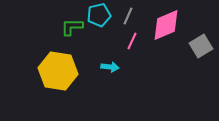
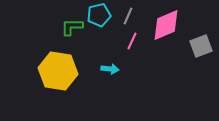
gray square: rotated 10 degrees clockwise
cyan arrow: moved 2 px down
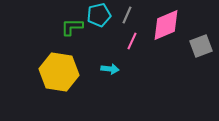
gray line: moved 1 px left, 1 px up
yellow hexagon: moved 1 px right, 1 px down
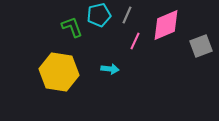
green L-shape: rotated 70 degrees clockwise
pink line: moved 3 px right
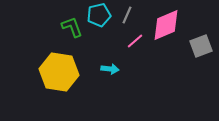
pink line: rotated 24 degrees clockwise
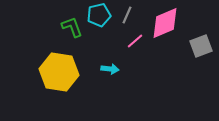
pink diamond: moved 1 px left, 2 px up
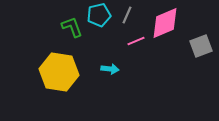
pink line: moved 1 px right; rotated 18 degrees clockwise
